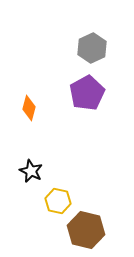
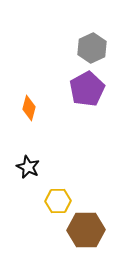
purple pentagon: moved 4 px up
black star: moved 3 px left, 4 px up
yellow hexagon: rotated 15 degrees counterclockwise
brown hexagon: rotated 15 degrees counterclockwise
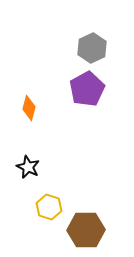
yellow hexagon: moved 9 px left, 6 px down; rotated 20 degrees clockwise
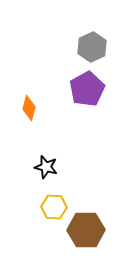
gray hexagon: moved 1 px up
black star: moved 18 px right; rotated 10 degrees counterclockwise
yellow hexagon: moved 5 px right; rotated 15 degrees counterclockwise
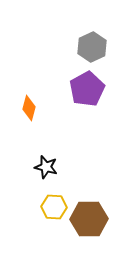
brown hexagon: moved 3 px right, 11 px up
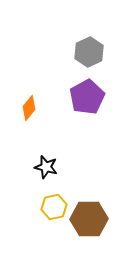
gray hexagon: moved 3 px left, 5 px down
purple pentagon: moved 8 px down
orange diamond: rotated 25 degrees clockwise
yellow hexagon: rotated 15 degrees counterclockwise
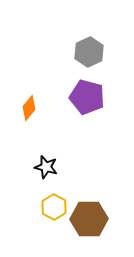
purple pentagon: rotated 28 degrees counterclockwise
yellow hexagon: rotated 20 degrees counterclockwise
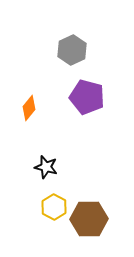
gray hexagon: moved 17 px left, 2 px up
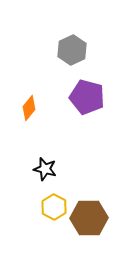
black star: moved 1 px left, 2 px down
brown hexagon: moved 1 px up
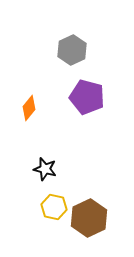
yellow hexagon: rotated 15 degrees counterclockwise
brown hexagon: rotated 24 degrees counterclockwise
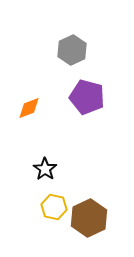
orange diamond: rotated 30 degrees clockwise
black star: rotated 20 degrees clockwise
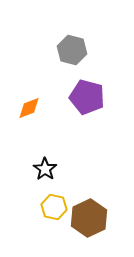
gray hexagon: rotated 20 degrees counterclockwise
